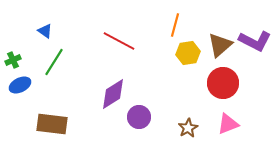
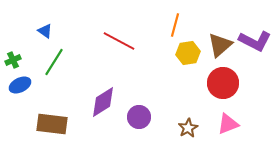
purple diamond: moved 10 px left, 8 px down
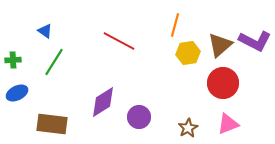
green cross: rotated 21 degrees clockwise
blue ellipse: moved 3 px left, 8 px down
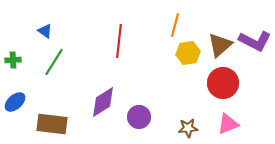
red line: rotated 68 degrees clockwise
blue ellipse: moved 2 px left, 9 px down; rotated 15 degrees counterclockwise
brown star: rotated 24 degrees clockwise
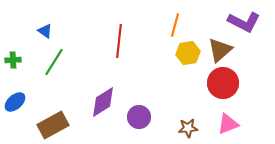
purple L-shape: moved 11 px left, 19 px up
brown triangle: moved 5 px down
brown rectangle: moved 1 px right, 1 px down; rotated 36 degrees counterclockwise
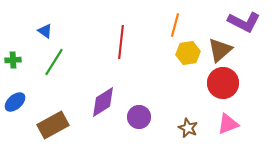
red line: moved 2 px right, 1 px down
brown star: rotated 30 degrees clockwise
